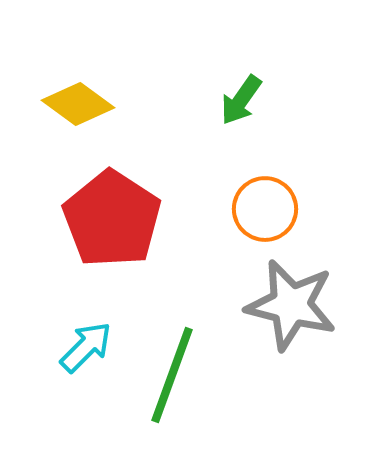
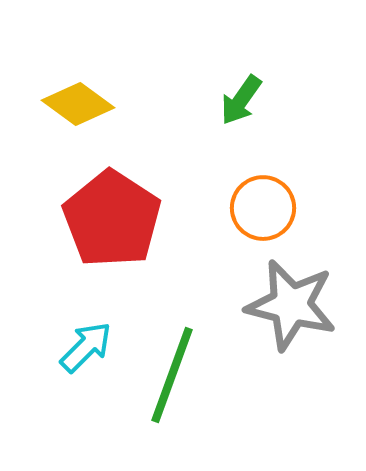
orange circle: moved 2 px left, 1 px up
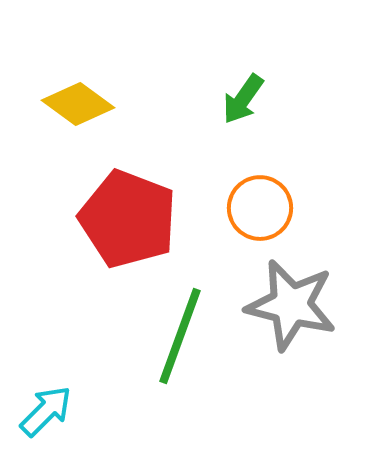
green arrow: moved 2 px right, 1 px up
orange circle: moved 3 px left
red pentagon: moved 16 px right; rotated 12 degrees counterclockwise
cyan arrow: moved 40 px left, 64 px down
green line: moved 8 px right, 39 px up
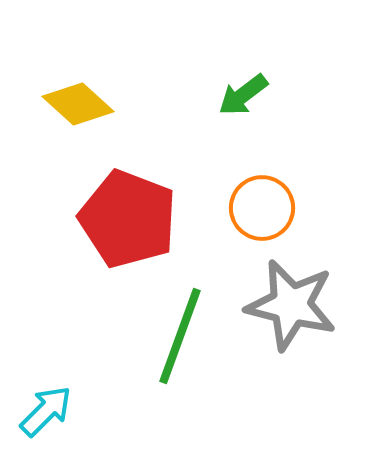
green arrow: moved 4 px up; rotated 18 degrees clockwise
yellow diamond: rotated 6 degrees clockwise
orange circle: moved 2 px right
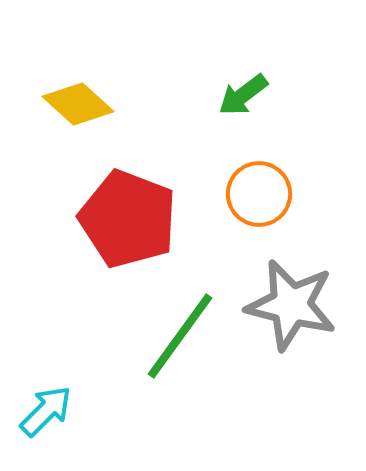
orange circle: moved 3 px left, 14 px up
green line: rotated 16 degrees clockwise
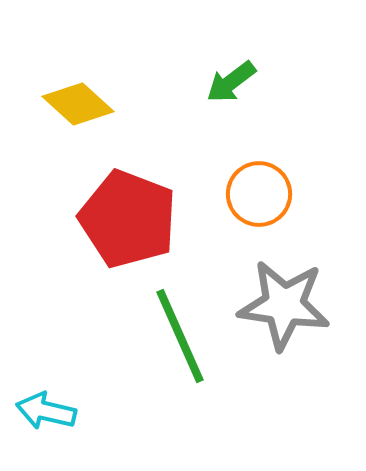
green arrow: moved 12 px left, 13 px up
gray star: moved 7 px left; rotated 6 degrees counterclockwise
green line: rotated 60 degrees counterclockwise
cyan arrow: rotated 122 degrees counterclockwise
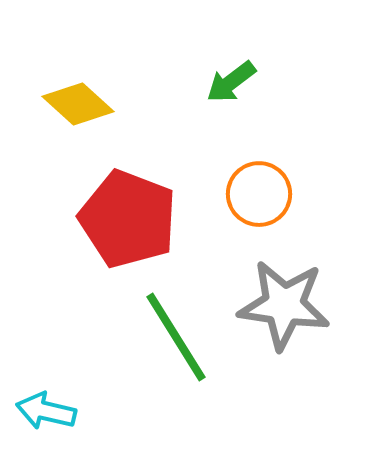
green line: moved 4 px left, 1 px down; rotated 8 degrees counterclockwise
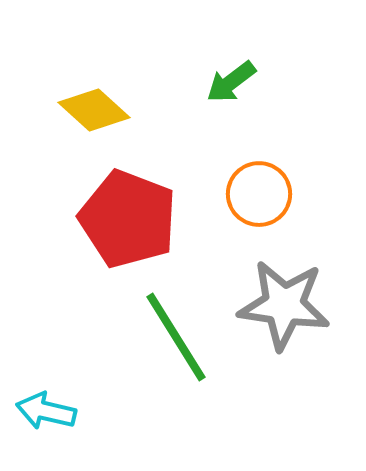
yellow diamond: moved 16 px right, 6 px down
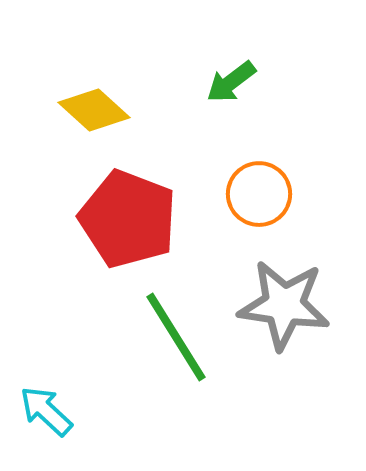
cyan arrow: rotated 30 degrees clockwise
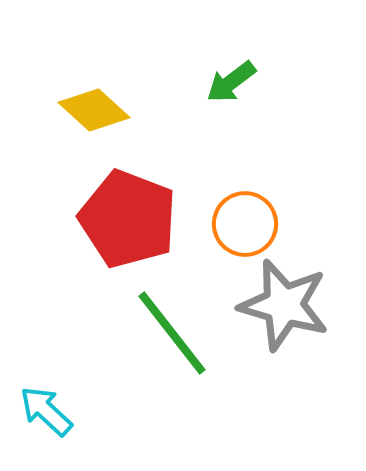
orange circle: moved 14 px left, 30 px down
gray star: rotated 8 degrees clockwise
green line: moved 4 px left, 4 px up; rotated 6 degrees counterclockwise
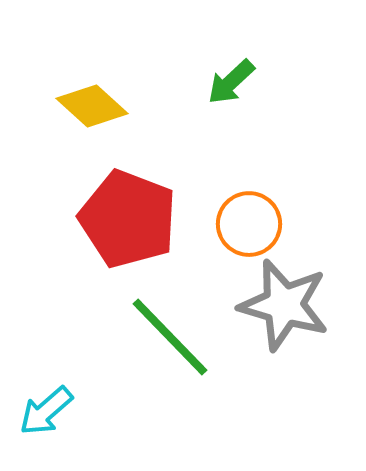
green arrow: rotated 6 degrees counterclockwise
yellow diamond: moved 2 px left, 4 px up
orange circle: moved 4 px right
green line: moved 2 px left, 4 px down; rotated 6 degrees counterclockwise
cyan arrow: rotated 84 degrees counterclockwise
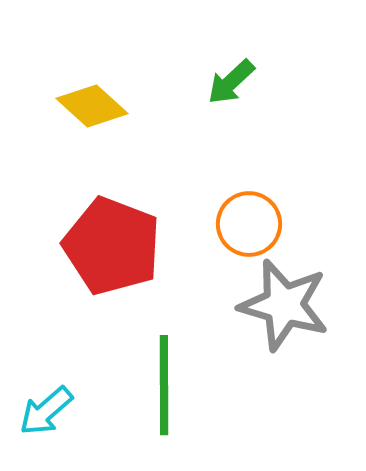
red pentagon: moved 16 px left, 27 px down
green line: moved 6 px left, 48 px down; rotated 44 degrees clockwise
